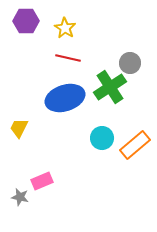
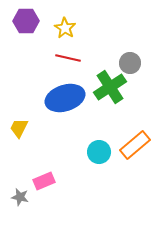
cyan circle: moved 3 px left, 14 px down
pink rectangle: moved 2 px right
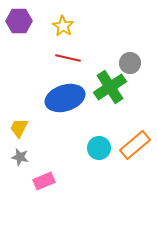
purple hexagon: moved 7 px left
yellow star: moved 2 px left, 2 px up
cyan circle: moved 4 px up
gray star: moved 40 px up
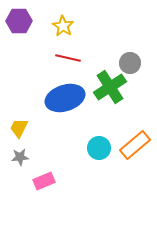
gray star: rotated 18 degrees counterclockwise
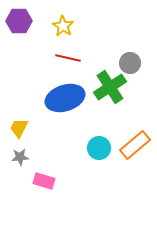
pink rectangle: rotated 40 degrees clockwise
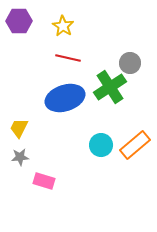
cyan circle: moved 2 px right, 3 px up
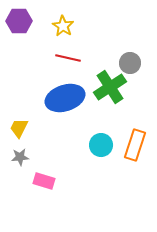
orange rectangle: rotated 32 degrees counterclockwise
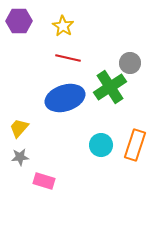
yellow trapezoid: rotated 15 degrees clockwise
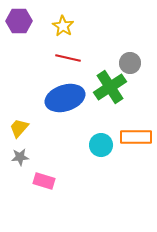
orange rectangle: moved 1 px right, 8 px up; rotated 72 degrees clockwise
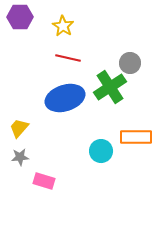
purple hexagon: moved 1 px right, 4 px up
cyan circle: moved 6 px down
